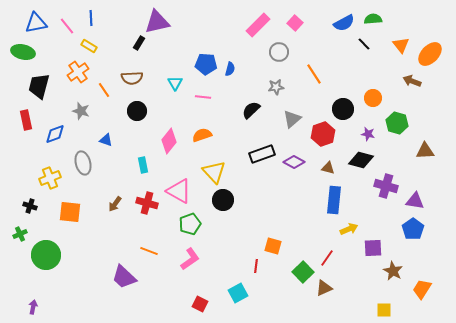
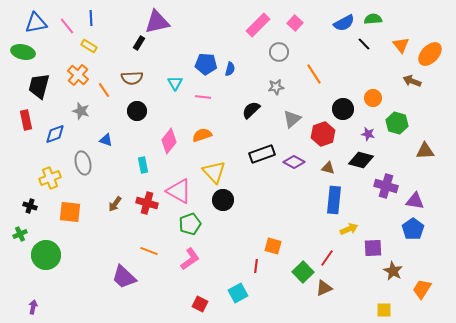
orange cross at (78, 72): moved 3 px down; rotated 15 degrees counterclockwise
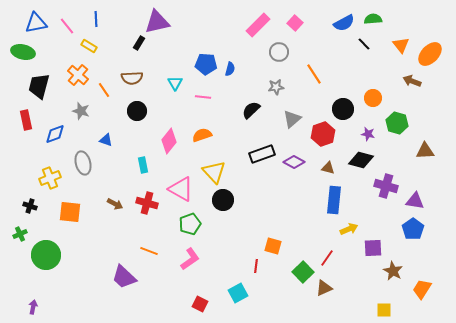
blue line at (91, 18): moved 5 px right, 1 px down
pink triangle at (179, 191): moved 2 px right, 2 px up
brown arrow at (115, 204): rotated 98 degrees counterclockwise
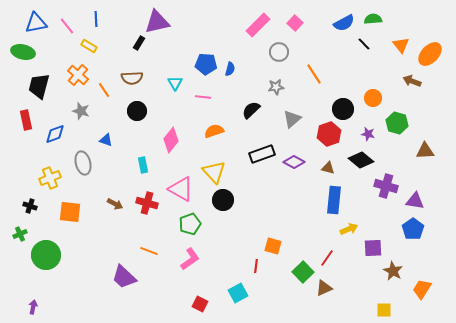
red hexagon at (323, 134): moved 6 px right
orange semicircle at (202, 135): moved 12 px right, 4 px up
pink diamond at (169, 141): moved 2 px right, 1 px up
black diamond at (361, 160): rotated 25 degrees clockwise
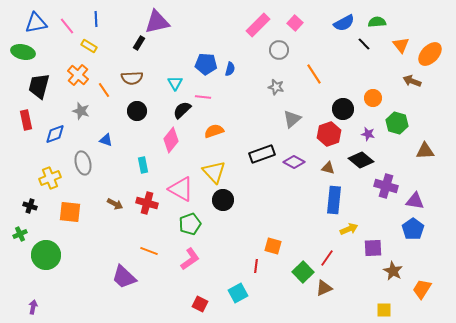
green semicircle at (373, 19): moved 4 px right, 3 px down
gray circle at (279, 52): moved 2 px up
gray star at (276, 87): rotated 21 degrees clockwise
black semicircle at (251, 110): moved 69 px left
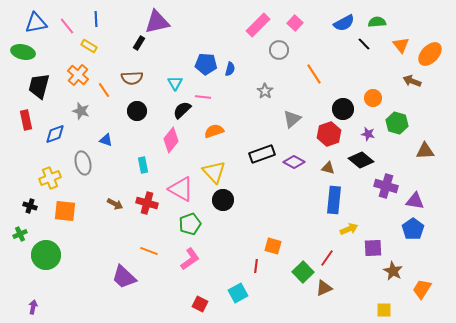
gray star at (276, 87): moved 11 px left, 4 px down; rotated 21 degrees clockwise
orange square at (70, 212): moved 5 px left, 1 px up
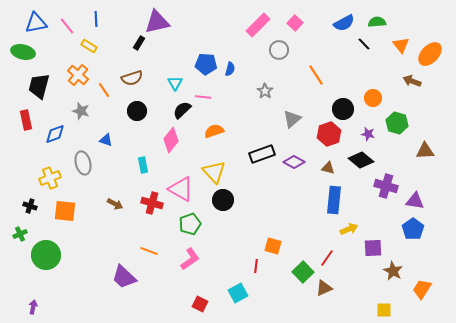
orange line at (314, 74): moved 2 px right, 1 px down
brown semicircle at (132, 78): rotated 15 degrees counterclockwise
red cross at (147, 203): moved 5 px right
